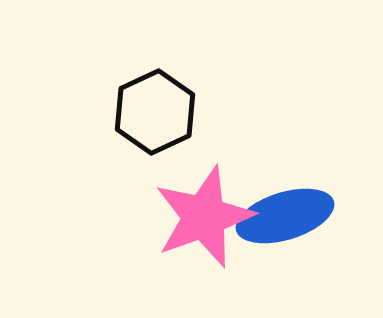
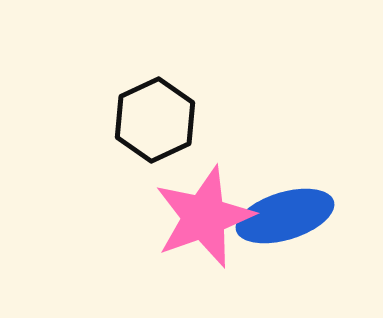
black hexagon: moved 8 px down
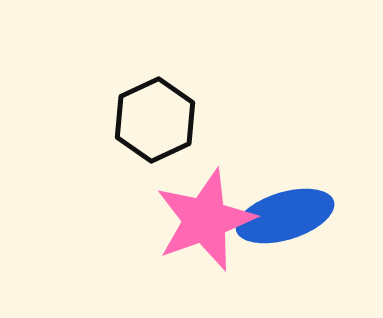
pink star: moved 1 px right, 3 px down
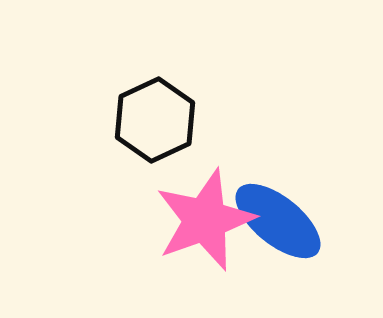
blue ellipse: moved 7 px left, 5 px down; rotated 56 degrees clockwise
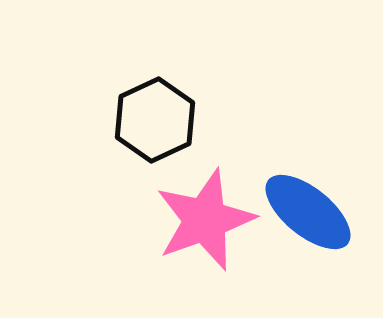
blue ellipse: moved 30 px right, 9 px up
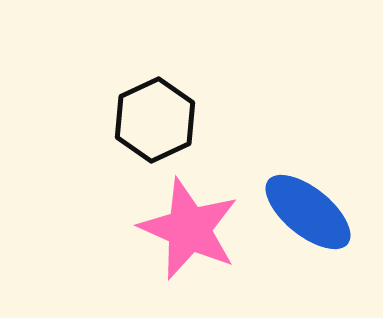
pink star: moved 16 px left, 9 px down; rotated 28 degrees counterclockwise
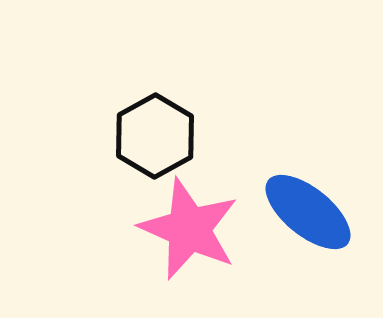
black hexagon: moved 16 px down; rotated 4 degrees counterclockwise
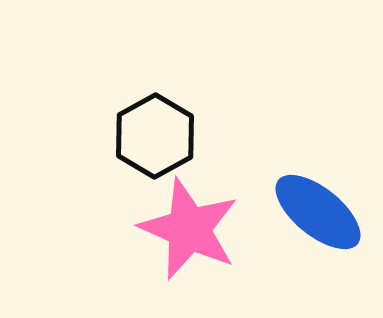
blue ellipse: moved 10 px right
